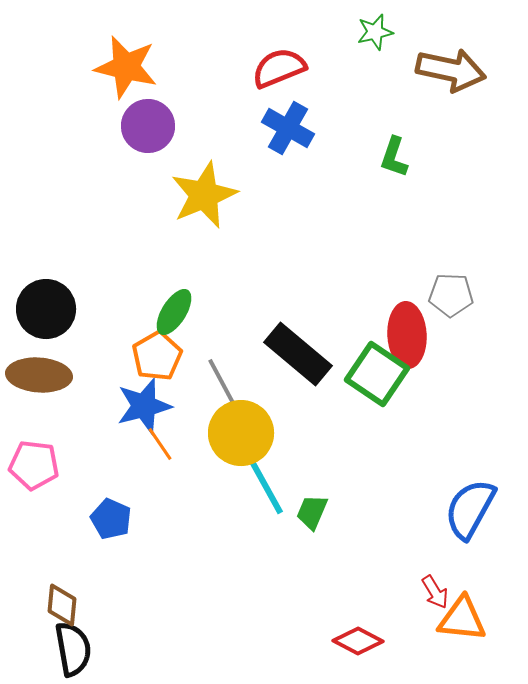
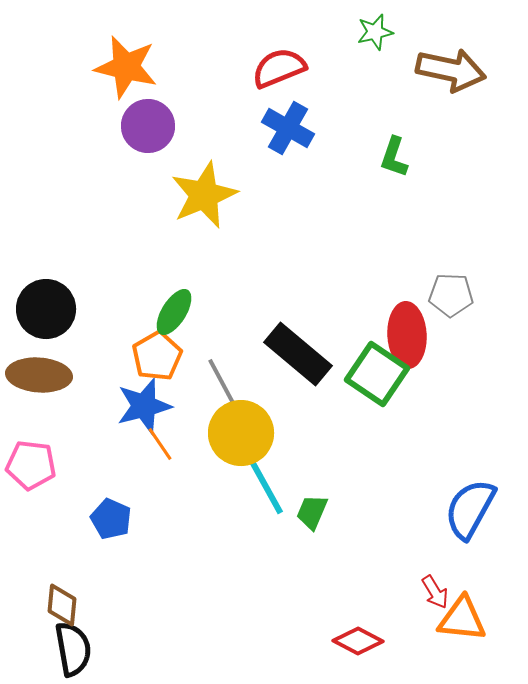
pink pentagon: moved 3 px left
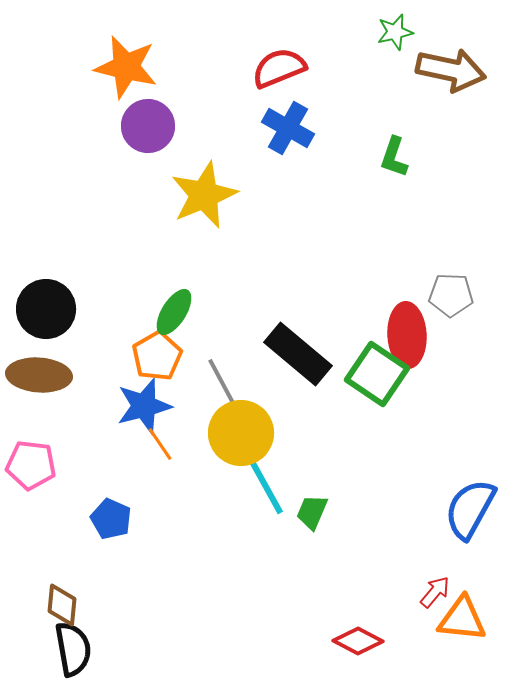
green star: moved 20 px right
red arrow: rotated 108 degrees counterclockwise
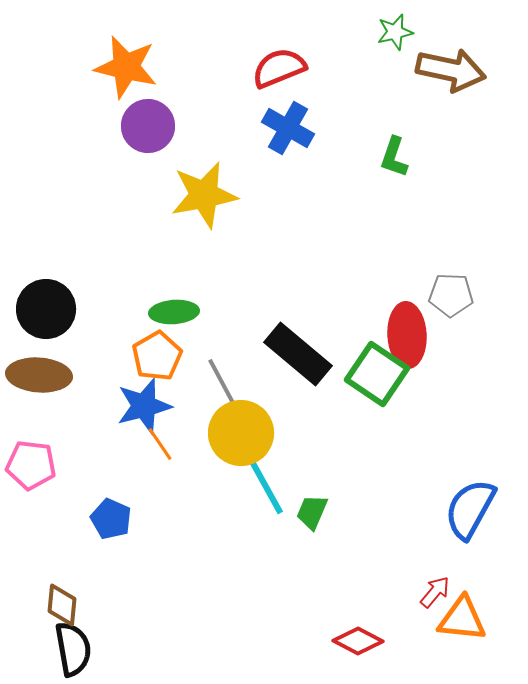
yellow star: rotated 12 degrees clockwise
green ellipse: rotated 54 degrees clockwise
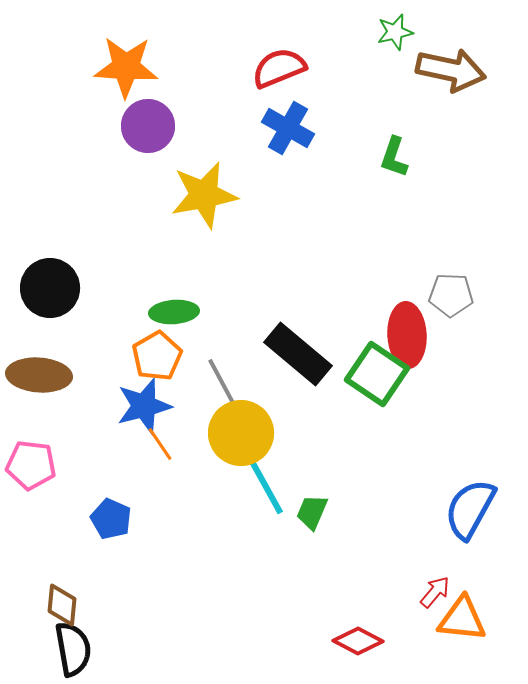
orange star: rotated 10 degrees counterclockwise
black circle: moved 4 px right, 21 px up
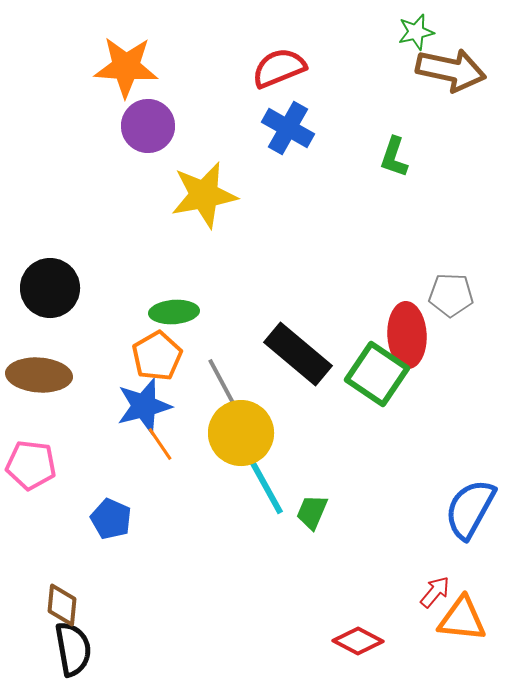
green star: moved 21 px right
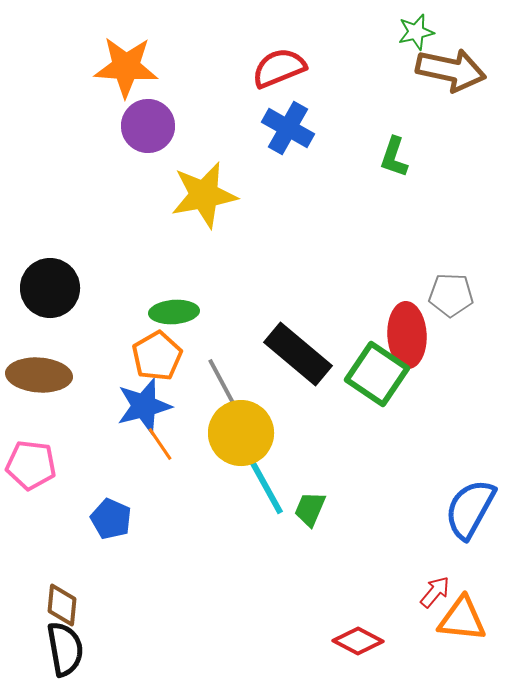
green trapezoid: moved 2 px left, 3 px up
black semicircle: moved 8 px left
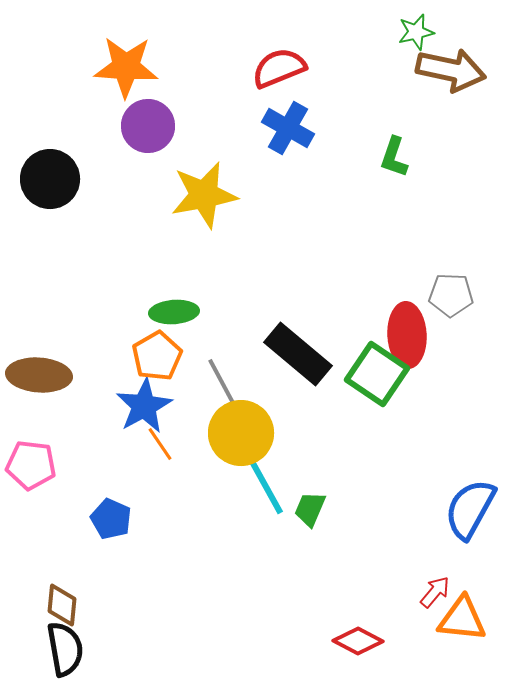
black circle: moved 109 px up
blue star: rotated 14 degrees counterclockwise
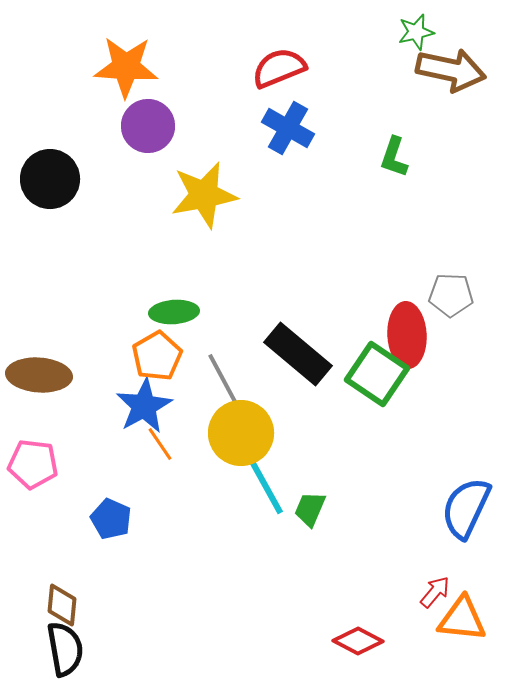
gray line: moved 5 px up
pink pentagon: moved 2 px right, 1 px up
blue semicircle: moved 4 px left, 1 px up; rotated 4 degrees counterclockwise
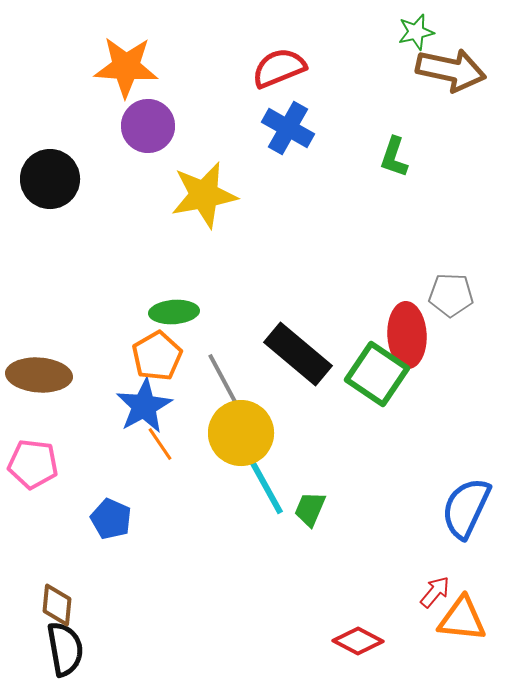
brown diamond: moved 5 px left
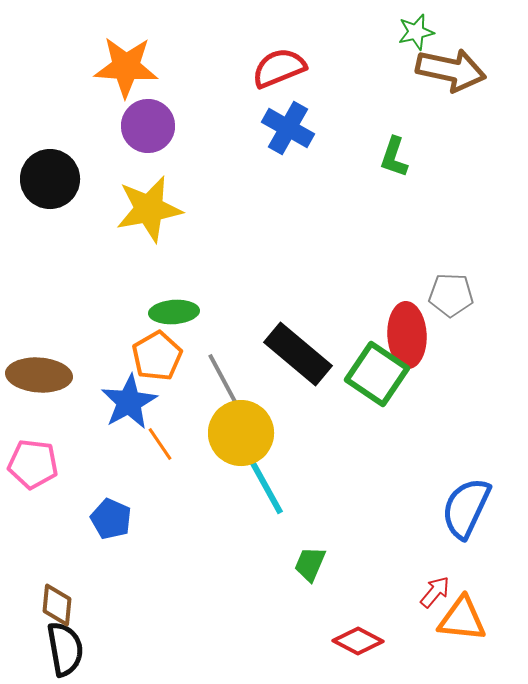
yellow star: moved 55 px left, 14 px down
blue star: moved 15 px left, 4 px up
green trapezoid: moved 55 px down
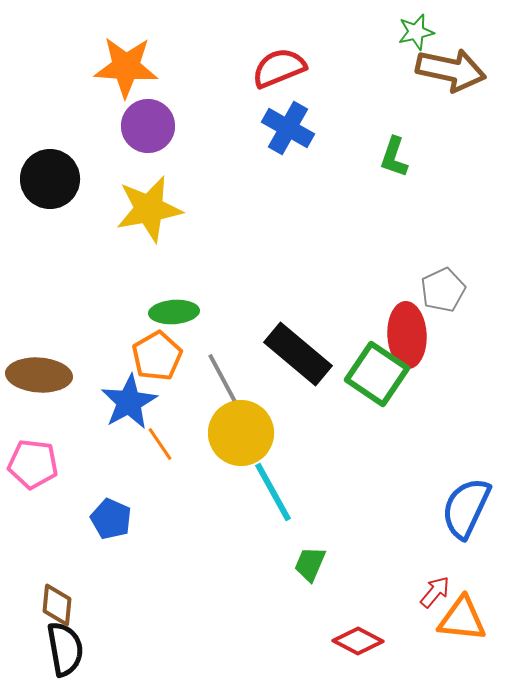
gray pentagon: moved 8 px left, 5 px up; rotated 27 degrees counterclockwise
cyan line: moved 8 px right, 7 px down
